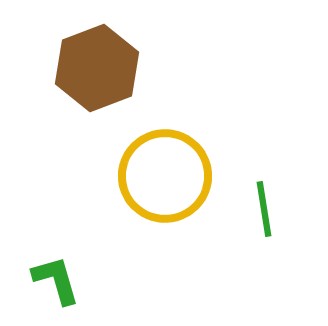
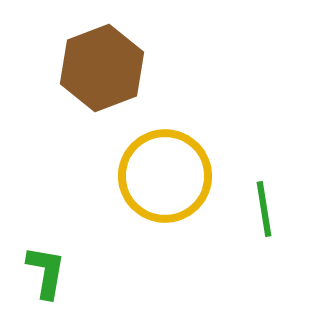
brown hexagon: moved 5 px right
green L-shape: moved 10 px left, 8 px up; rotated 26 degrees clockwise
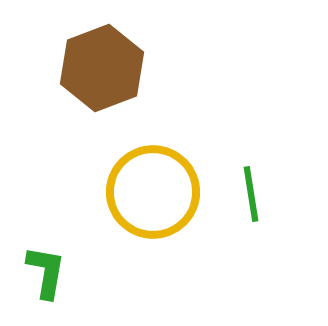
yellow circle: moved 12 px left, 16 px down
green line: moved 13 px left, 15 px up
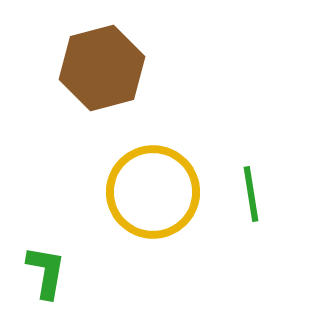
brown hexagon: rotated 6 degrees clockwise
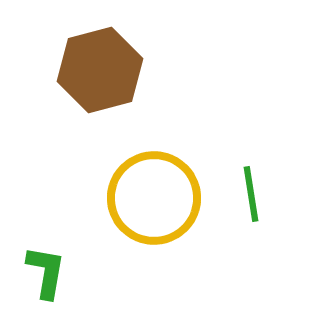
brown hexagon: moved 2 px left, 2 px down
yellow circle: moved 1 px right, 6 px down
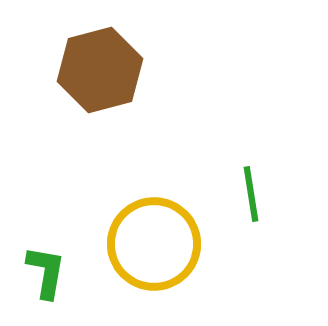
yellow circle: moved 46 px down
